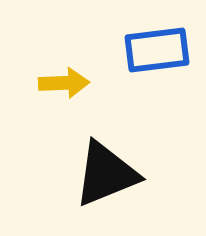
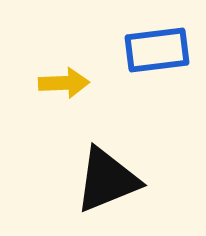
black triangle: moved 1 px right, 6 px down
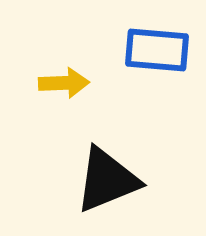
blue rectangle: rotated 12 degrees clockwise
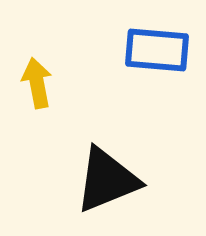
yellow arrow: moved 27 px left; rotated 99 degrees counterclockwise
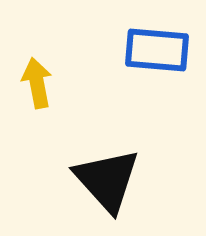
black triangle: rotated 50 degrees counterclockwise
